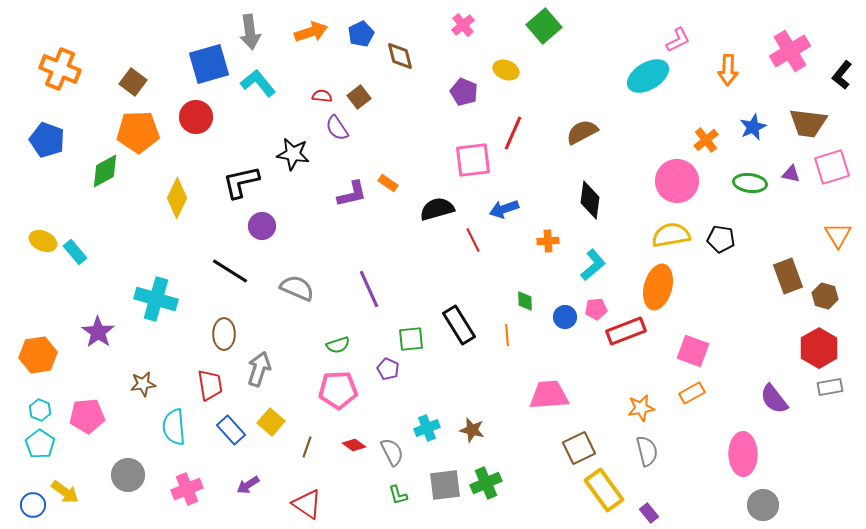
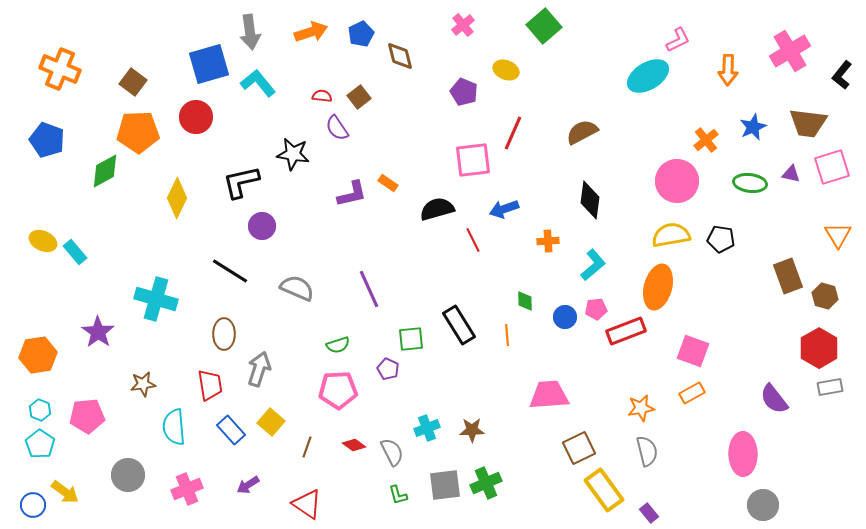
brown star at (472, 430): rotated 15 degrees counterclockwise
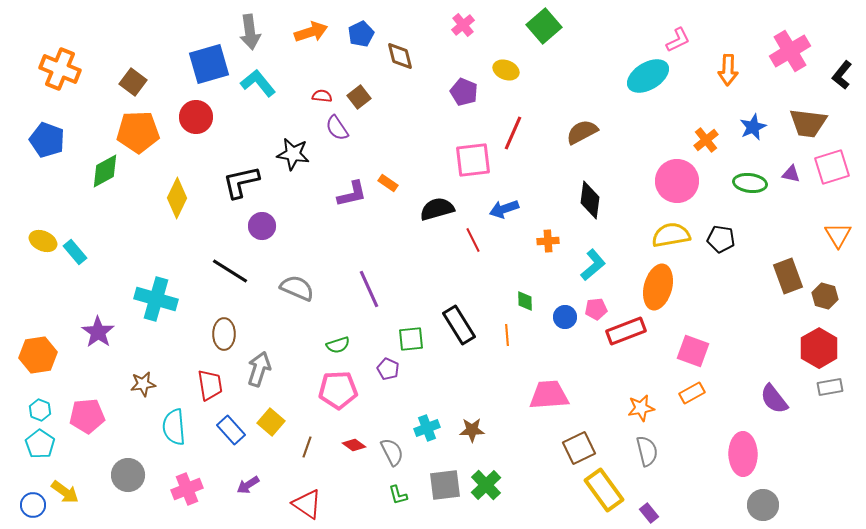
green cross at (486, 483): moved 2 px down; rotated 20 degrees counterclockwise
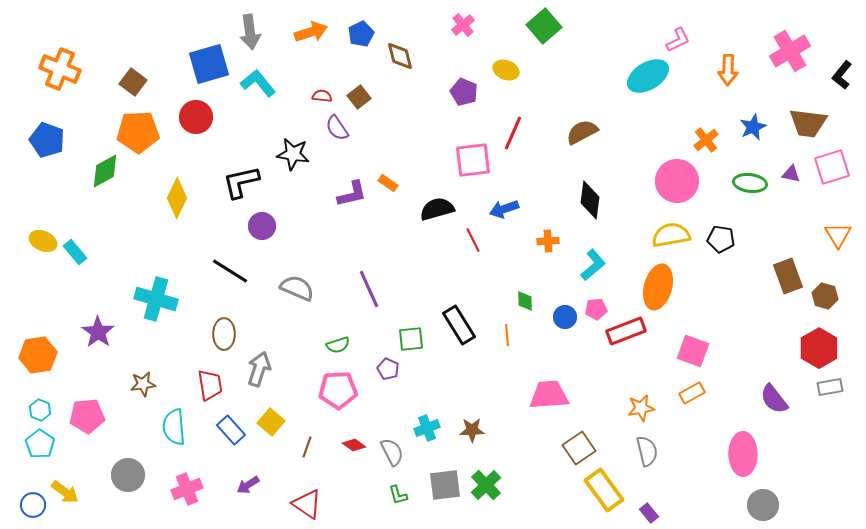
brown square at (579, 448): rotated 8 degrees counterclockwise
